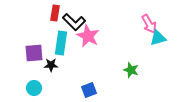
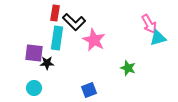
pink star: moved 6 px right, 4 px down
cyan rectangle: moved 4 px left, 5 px up
purple square: rotated 12 degrees clockwise
black star: moved 4 px left, 2 px up
green star: moved 3 px left, 2 px up
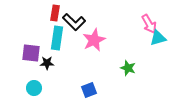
pink star: rotated 20 degrees clockwise
purple square: moved 3 px left
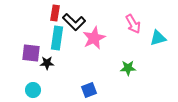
pink arrow: moved 16 px left
pink star: moved 2 px up
green star: rotated 21 degrees counterclockwise
cyan circle: moved 1 px left, 2 px down
